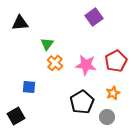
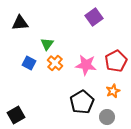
blue square: moved 24 px up; rotated 24 degrees clockwise
orange star: moved 2 px up
black square: moved 1 px up
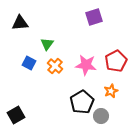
purple square: rotated 18 degrees clockwise
orange cross: moved 3 px down
orange star: moved 2 px left
gray circle: moved 6 px left, 1 px up
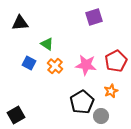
green triangle: rotated 32 degrees counterclockwise
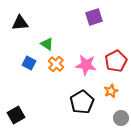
orange cross: moved 1 px right, 2 px up
gray circle: moved 20 px right, 2 px down
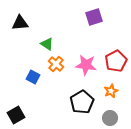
blue square: moved 4 px right, 14 px down
gray circle: moved 11 px left
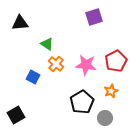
gray circle: moved 5 px left
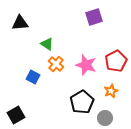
pink star: rotated 10 degrees clockwise
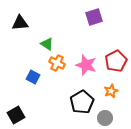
orange cross: moved 1 px right, 1 px up; rotated 14 degrees counterclockwise
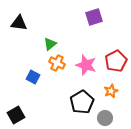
black triangle: moved 1 px left; rotated 12 degrees clockwise
green triangle: moved 3 px right; rotated 48 degrees clockwise
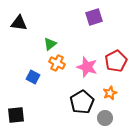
pink star: moved 1 px right, 2 px down
orange star: moved 1 px left, 2 px down
black square: rotated 24 degrees clockwise
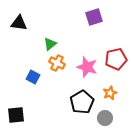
red pentagon: moved 2 px up; rotated 15 degrees clockwise
